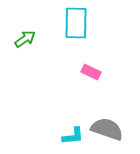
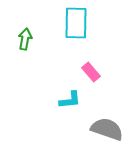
green arrow: rotated 45 degrees counterclockwise
pink rectangle: rotated 24 degrees clockwise
cyan L-shape: moved 3 px left, 36 px up
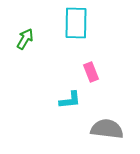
green arrow: rotated 20 degrees clockwise
pink rectangle: rotated 18 degrees clockwise
gray semicircle: rotated 12 degrees counterclockwise
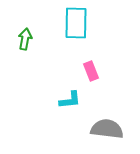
green arrow: rotated 20 degrees counterclockwise
pink rectangle: moved 1 px up
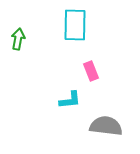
cyan rectangle: moved 1 px left, 2 px down
green arrow: moved 7 px left
gray semicircle: moved 1 px left, 3 px up
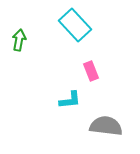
cyan rectangle: rotated 44 degrees counterclockwise
green arrow: moved 1 px right, 1 px down
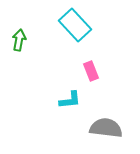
gray semicircle: moved 2 px down
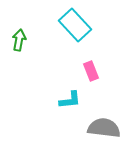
gray semicircle: moved 2 px left
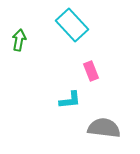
cyan rectangle: moved 3 px left
